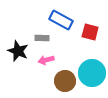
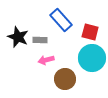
blue rectangle: rotated 20 degrees clockwise
gray rectangle: moved 2 px left, 2 px down
black star: moved 14 px up
cyan circle: moved 15 px up
brown circle: moved 2 px up
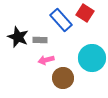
red square: moved 5 px left, 19 px up; rotated 18 degrees clockwise
brown circle: moved 2 px left, 1 px up
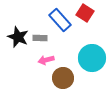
blue rectangle: moved 1 px left
gray rectangle: moved 2 px up
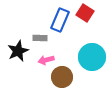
blue rectangle: rotated 65 degrees clockwise
black star: moved 14 px down; rotated 25 degrees clockwise
cyan circle: moved 1 px up
brown circle: moved 1 px left, 1 px up
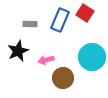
gray rectangle: moved 10 px left, 14 px up
brown circle: moved 1 px right, 1 px down
